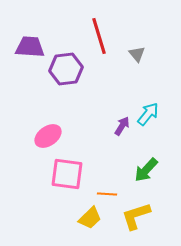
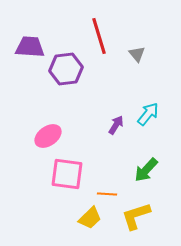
purple arrow: moved 6 px left, 1 px up
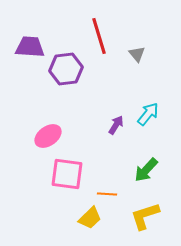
yellow L-shape: moved 9 px right
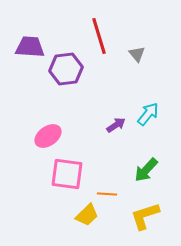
purple arrow: rotated 24 degrees clockwise
yellow trapezoid: moved 3 px left, 3 px up
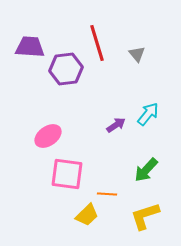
red line: moved 2 px left, 7 px down
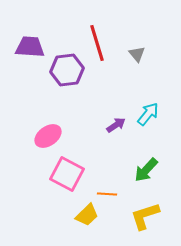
purple hexagon: moved 1 px right, 1 px down
pink square: rotated 20 degrees clockwise
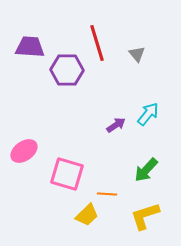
purple hexagon: rotated 8 degrees clockwise
pink ellipse: moved 24 px left, 15 px down
pink square: rotated 12 degrees counterclockwise
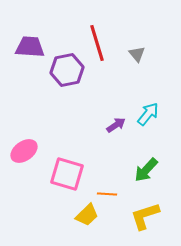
purple hexagon: rotated 12 degrees counterclockwise
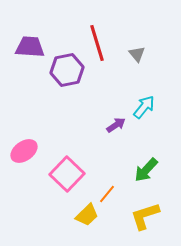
cyan arrow: moved 4 px left, 7 px up
pink square: rotated 28 degrees clockwise
orange line: rotated 54 degrees counterclockwise
